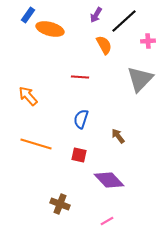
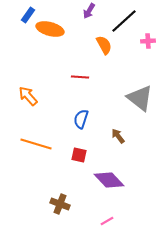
purple arrow: moved 7 px left, 4 px up
gray triangle: moved 19 px down; rotated 36 degrees counterclockwise
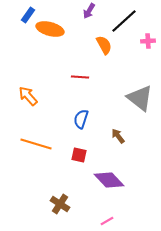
brown cross: rotated 12 degrees clockwise
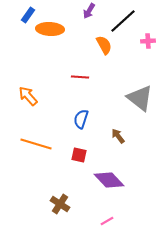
black line: moved 1 px left
orange ellipse: rotated 12 degrees counterclockwise
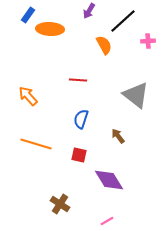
red line: moved 2 px left, 3 px down
gray triangle: moved 4 px left, 3 px up
purple diamond: rotated 12 degrees clockwise
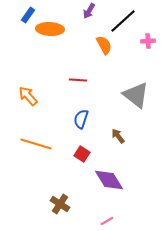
red square: moved 3 px right, 1 px up; rotated 21 degrees clockwise
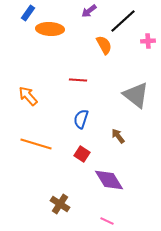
purple arrow: rotated 21 degrees clockwise
blue rectangle: moved 2 px up
pink line: rotated 56 degrees clockwise
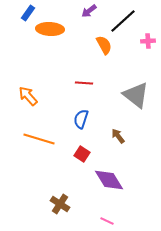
red line: moved 6 px right, 3 px down
orange line: moved 3 px right, 5 px up
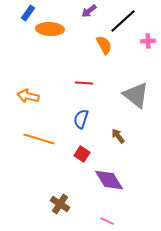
orange arrow: rotated 35 degrees counterclockwise
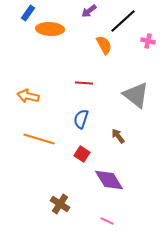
pink cross: rotated 16 degrees clockwise
